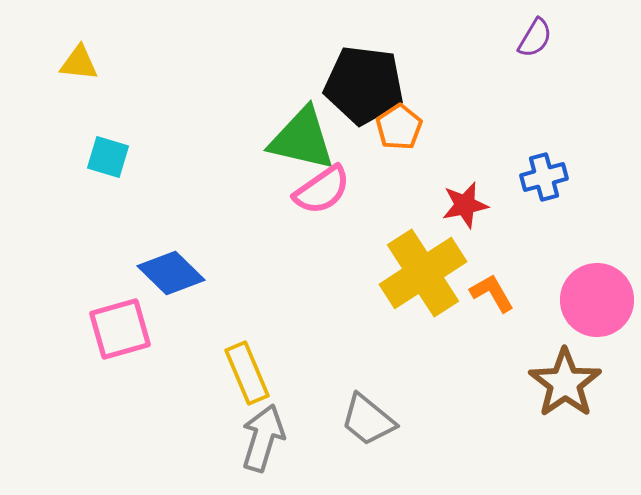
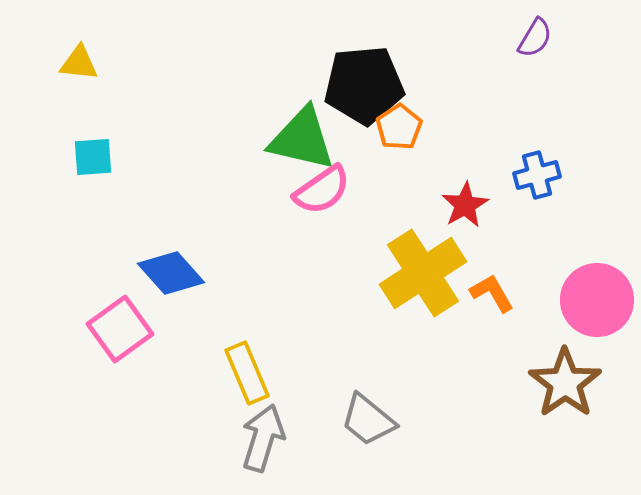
black pentagon: rotated 12 degrees counterclockwise
cyan square: moved 15 px left; rotated 21 degrees counterclockwise
blue cross: moved 7 px left, 2 px up
red star: rotated 18 degrees counterclockwise
blue diamond: rotated 4 degrees clockwise
pink square: rotated 20 degrees counterclockwise
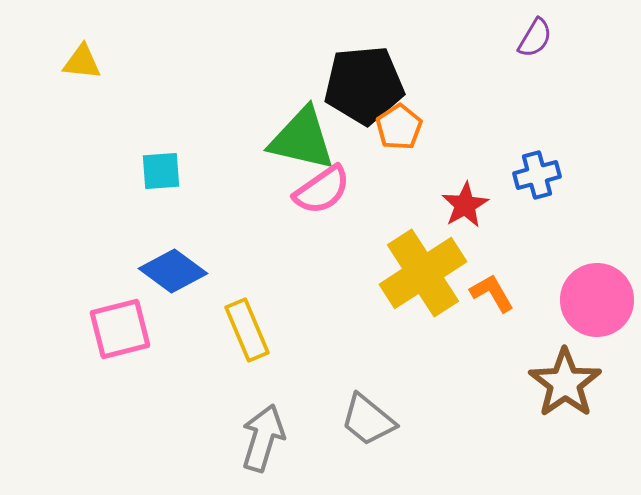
yellow triangle: moved 3 px right, 1 px up
cyan square: moved 68 px right, 14 px down
blue diamond: moved 2 px right, 2 px up; rotated 12 degrees counterclockwise
pink square: rotated 22 degrees clockwise
yellow rectangle: moved 43 px up
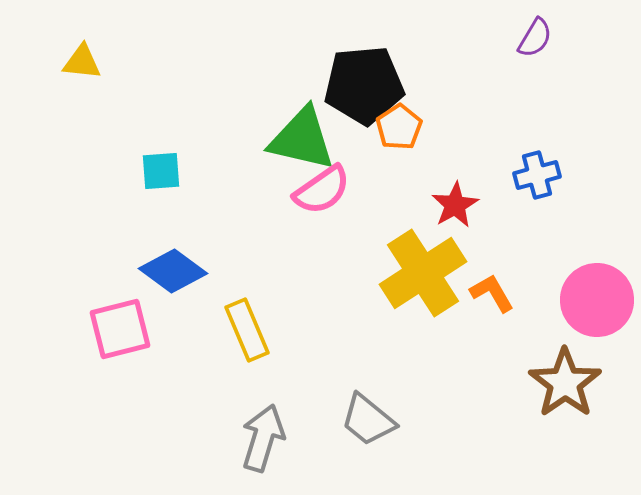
red star: moved 10 px left
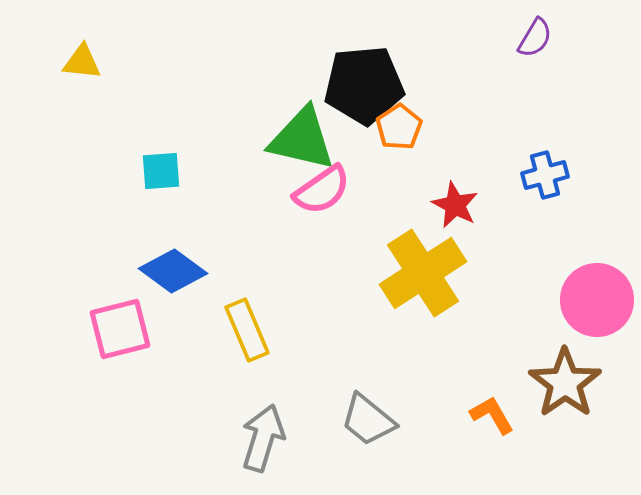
blue cross: moved 8 px right
red star: rotated 15 degrees counterclockwise
orange L-shape: moved 122 px down
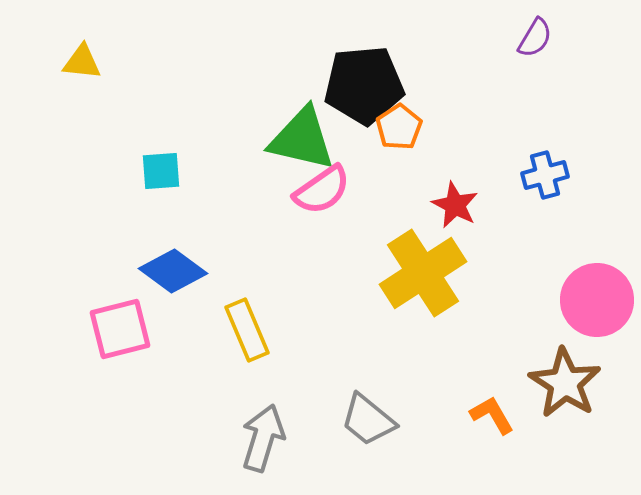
brown star: rotated 4 degrees counterclockwise
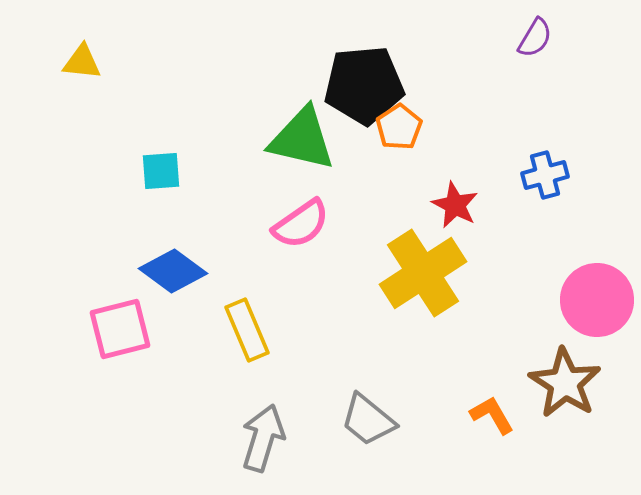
pink semicircle: moved 21 px left, 34 px down
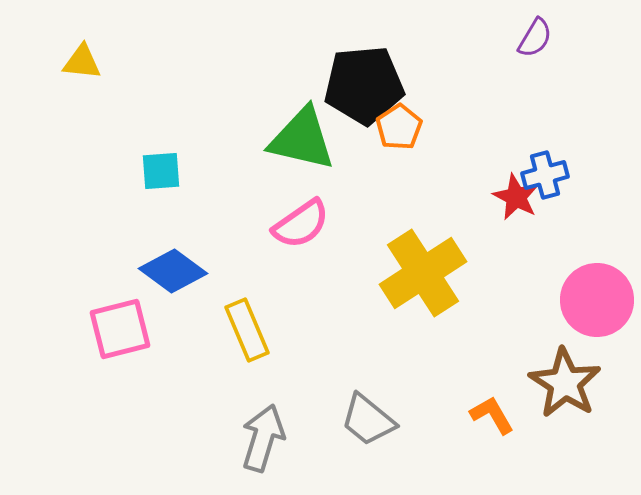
red star: moved 61 px right, 8 px up
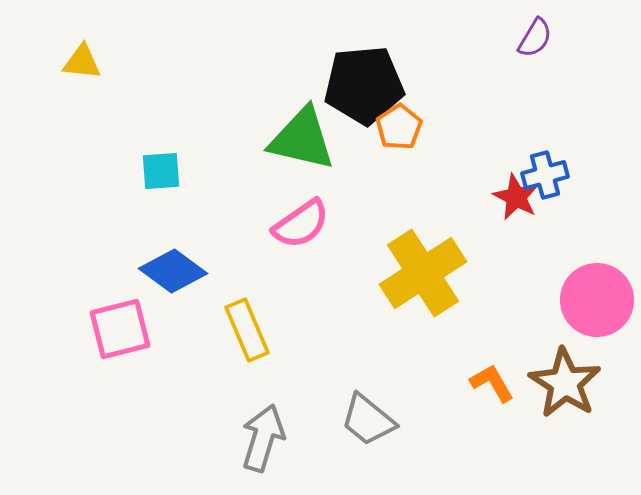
orange L-shape: moved 32 px up
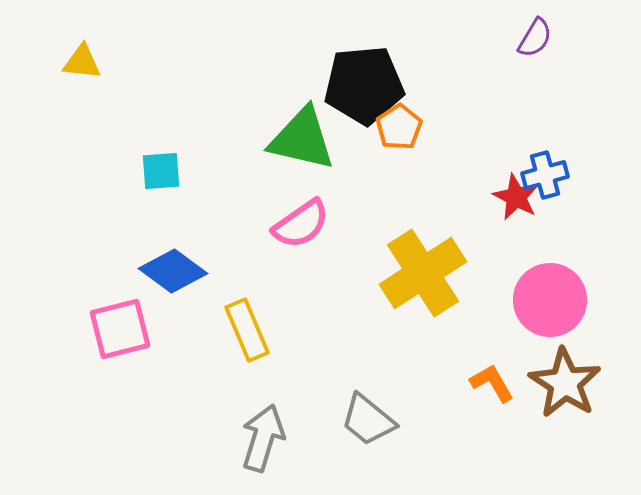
pink circle: moved 47 px left
